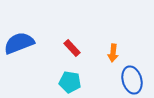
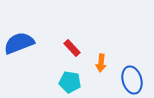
orange arrow: moved 12 px left, 10 px down
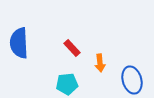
blue semicircle: rotated 72 degrees counterclockwise
orange arrow: moved 1 px left; rotated 12 degrees counterclockwise
cyan pentagon: moved 3 px left, 2 px down; rotated 15 degrees counterclockwise
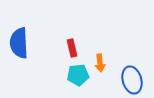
red rectangle: rotated 30 degrees clockwise
cyan pentagon: moved 11 px right, 9 px up
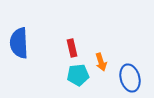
orange arrow: moved 1 px right, 1 px up; rotated 12 degrees counterclockwise
blue ellipse: moved 2 px left, 2 px up
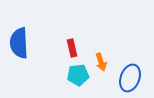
blue ellipse: rotated 36 degrees clockwise
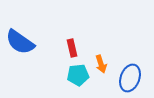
blue semicircle: moved 1 px right, 1 px up; rotated 52 degrees counterclockwise
orange arrow: moved 2 px down
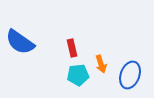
blue ellipse: moved 3 px up
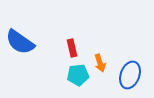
orange arrow: moved 1 px left, 1 px up
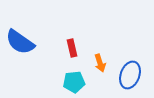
cyan pentagon: moved 4 px left, 7 px down
